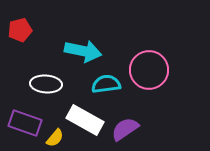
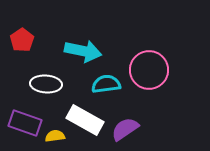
red pentagon: moved 2 px right, 10 px down; rotated 20 degrees counterclockwise
yellow semicircle: moved 2 px up; rotated 138 degrees counterclockwise
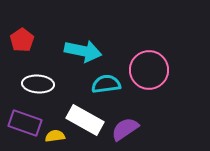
white ellipse: moved 8 px left
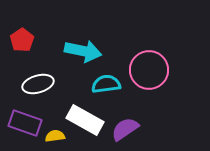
white ellipse: rotated 20 degrees counterclockwise
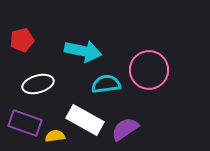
red pentagon: rotated 20 degrees clockwise
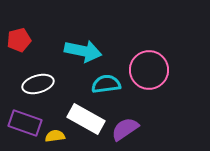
red pentagon: moved 3 px left
white rectangle: moved 1 px right, 1 px up
